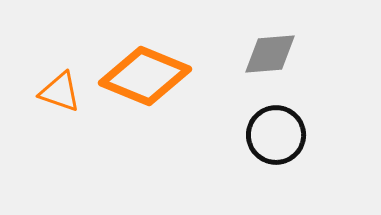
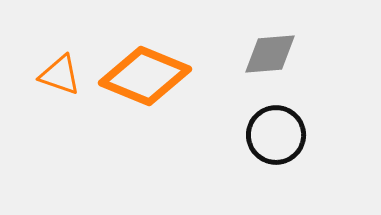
orange triangle: moved 17 px up
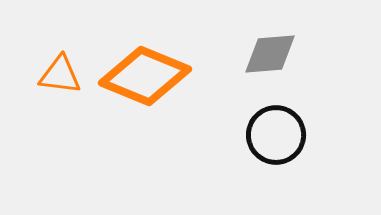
orange triangle: rotated 12 degrees counterclockwise
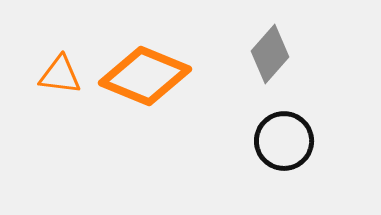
gray diamond: rotated 44 degrees counterclockwise
black circle: moved 8 px right, 6 px down
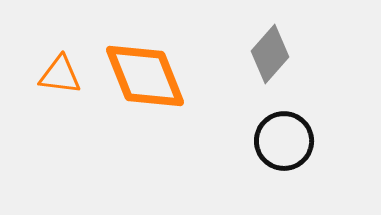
orange diamond: rotated 46 degrees clockwise
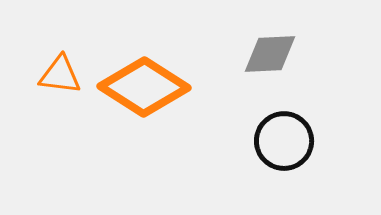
gray diamond: rotated 46 degrees clockwise
orange diamond: moved 1 px left, 11 px down; rotated 36 degrees counterclockwise
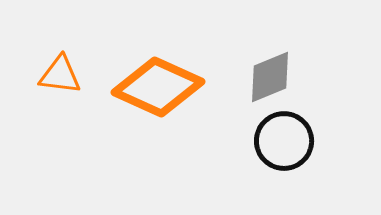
gray diamond: moved 23 px down; rotated 20 degrees counterclockwise
orange diamond: moved 14 px right; rotated 8 degrees counterclockwise
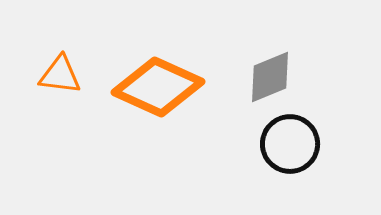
black circle: moved 6 px right, 3 px down
